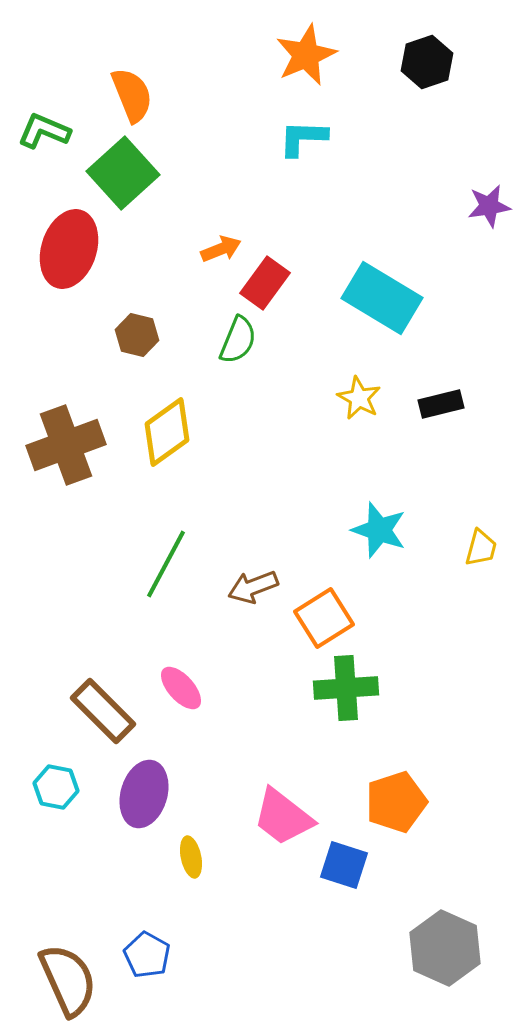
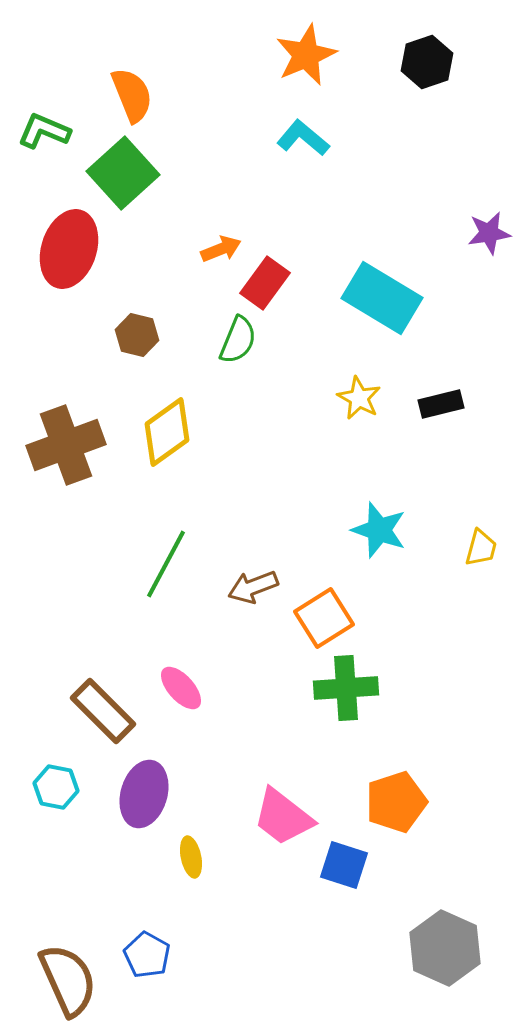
cyan L-shape: rotated 38 degrees clockwise
purple star: moved 27 px down
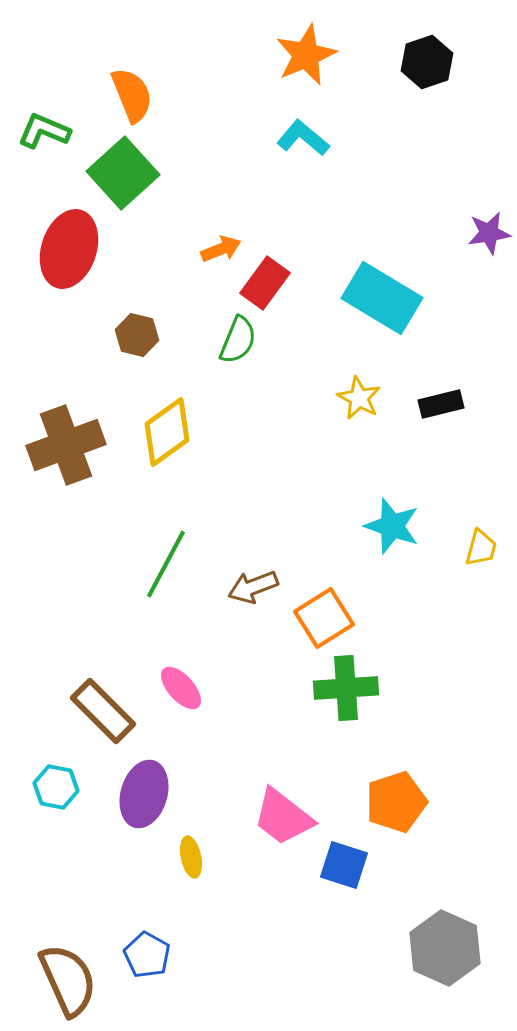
cyan star: moved 13 px right, 4 px up
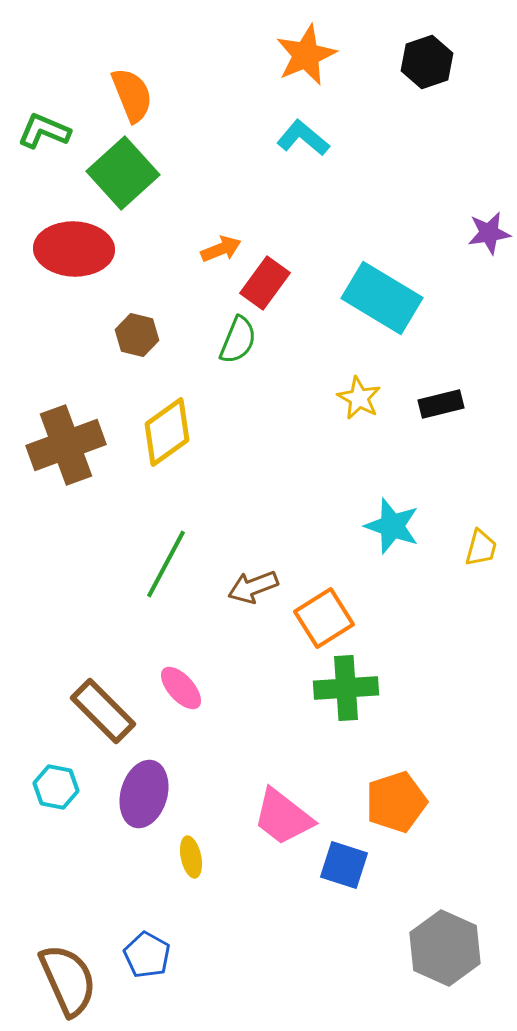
red ellipse: moved 5 px right; rotated 74 degrees clockwise
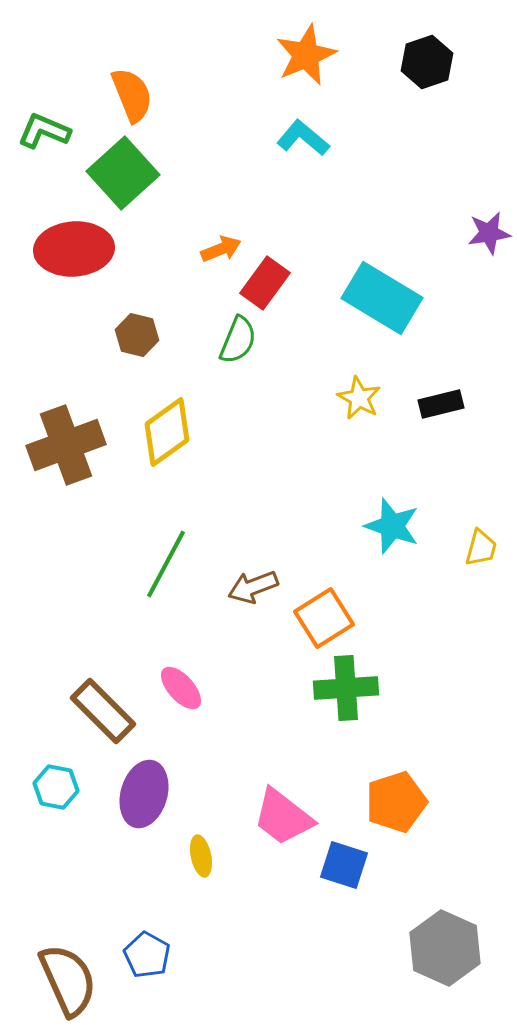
red ellipse: rotated 6 degrees counterclockwise
yellow ellipse: moved 10 px right, 1 px up
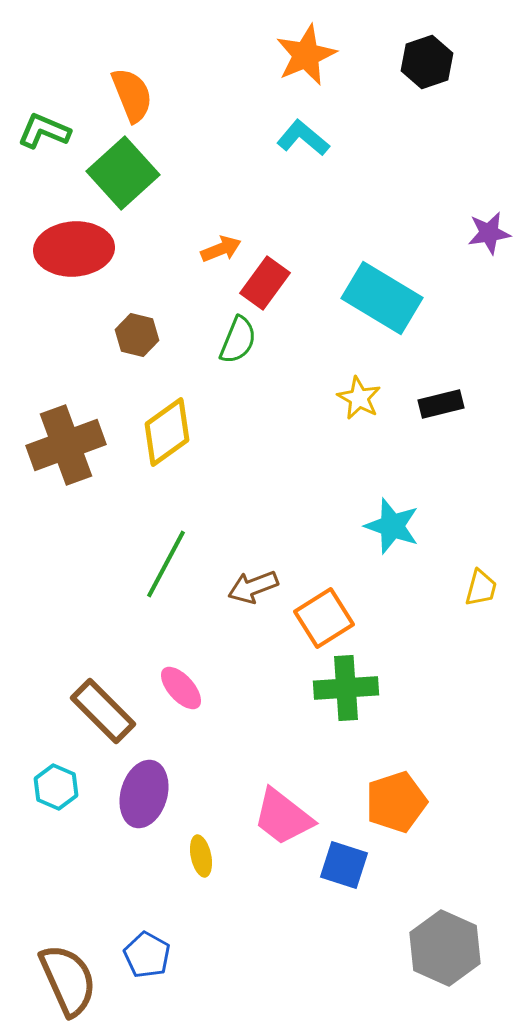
yellow trapezoid: moved 40 px down
cyan hexagon: rotated 12 degrees clockwise
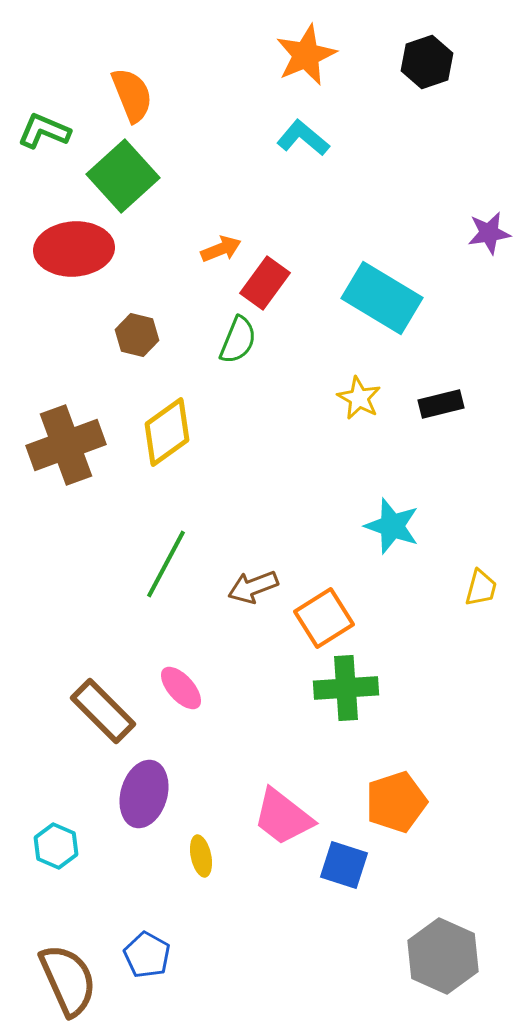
green square: moved 3 px down
cyan hexagon: moved 59 px down
gray hexagon: moved 2 px left, 8 px down
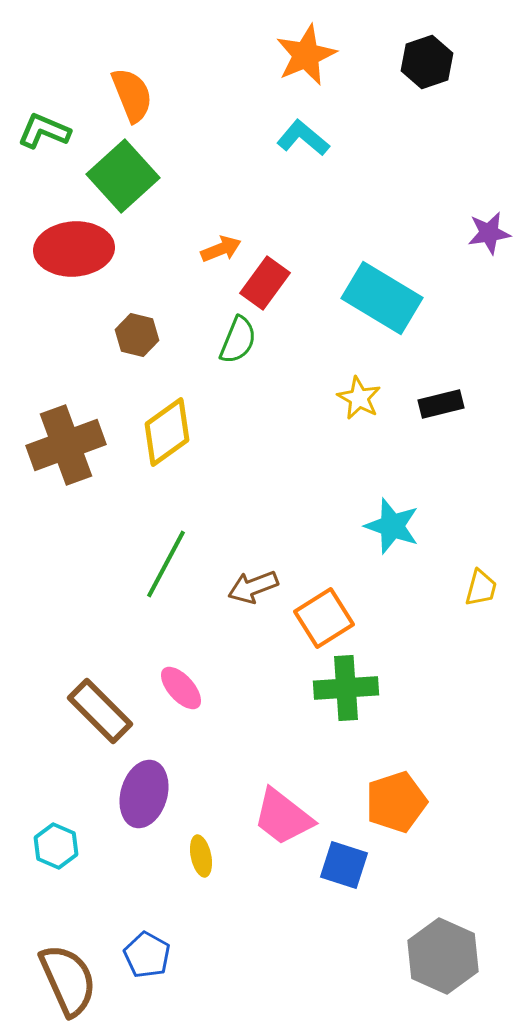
brown rectangle: moved 3 px left
